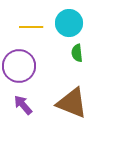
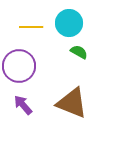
green semicircle: moved 2 px right, 1 px up; rotated 126 degrees clockwise
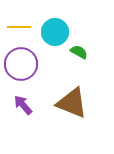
cyan circle: moved 14 px left, 9 px down
yellow line: moved 12 px left
purple circle: moved 2 px right, 2 px up
